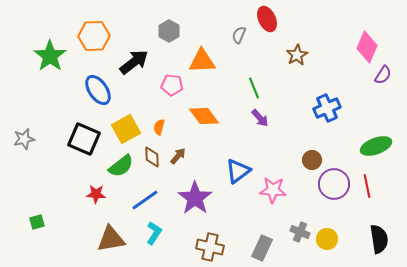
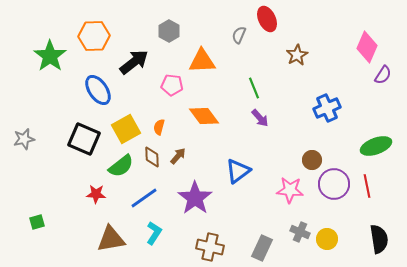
pink star: moved 17 px right
blue line: moved 1 px left, 2 px up
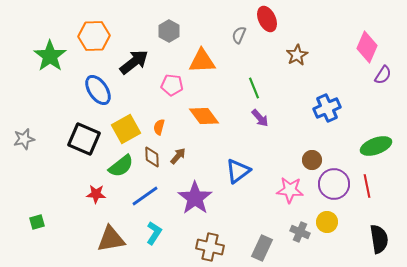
blue line: moved 1 px right, 2 px up
yellow circle: moved 17 px up
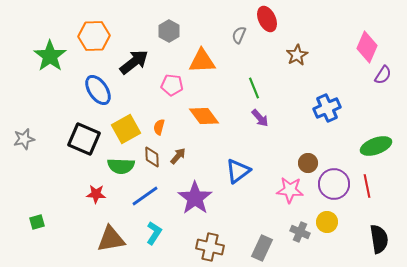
brown circle: moved 4 px left, 3 px down
green semicircle: rotated 40 degrees clockwise
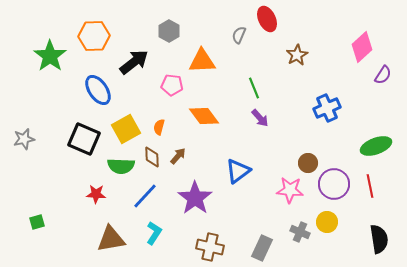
pink diamond: moved 5 px left; rotated 24 degrees clockwise
red line: moved 3 px right
blue line: rotated 12 degrees counterclockwise
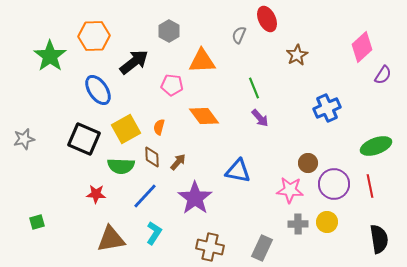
brown arrow: moved 6 px down
blue triangle: rotated 48 degrees clockwise
gray cross: moved 2 px left, 8 px up; rotated 24 degrees counterclockwise
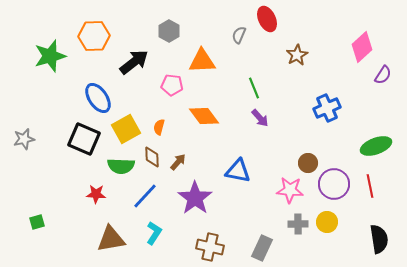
green star: rotated 20 degrees clockwise
blue ellipse: moved 8 px down
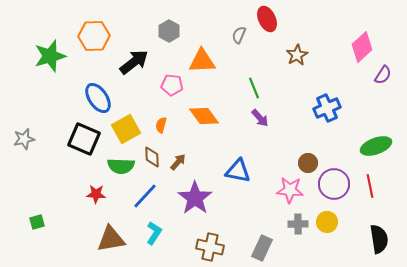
orange semicircle: moved 2 px right, 2 px up
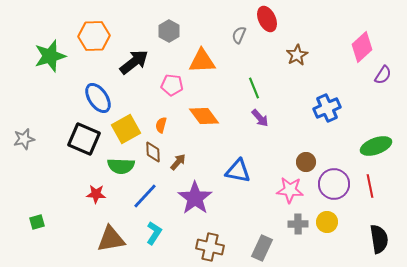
brown diamond: moved 1 px right, 5 px up
brown circle: moved 2 px left, 1 px up
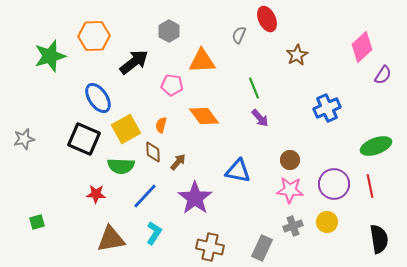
brown circle: moved 16 px left, 2 px up
gray cross: moved 5 px left, 2 px down; rotated 18 degrees counterclockwise
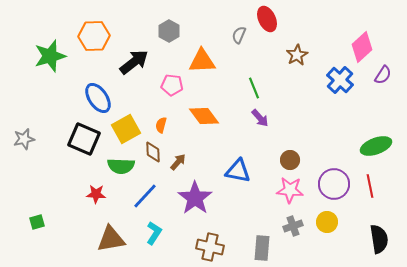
blue cross: moved 13 px right, 28 px up; rotated 24 degrees counterclockwise
gray rectangle: rotated 20 degrees counterclockwise
